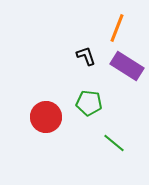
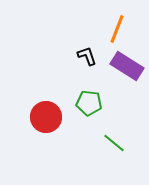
orange line: moved 1 px down
black L-shape: moved 1 px right
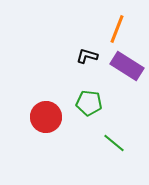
black L-shape: rotated 55 degrees counterclockwise
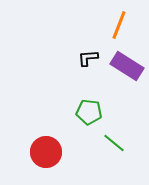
orange line: moved 2 px right, 4 px up
black L-shape: moved 1 px right, 2 px down; rotated 20 degrees counterclockwise
green pentagon: moved 9 px down
red circle: moved 35 px down
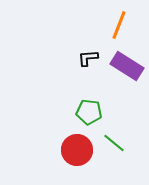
red circle: moved 31 px right, 2 px up
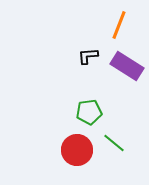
black L-shape: moved 2 px up
green pentagon: rotated 15 degrees counterclockwise
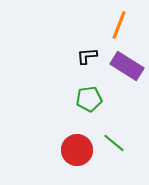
black L-shape: moved 1 px left
green pentagon: moved 13 px up
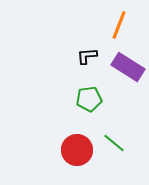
purple rectangle: moved 1 px right, 1 px down
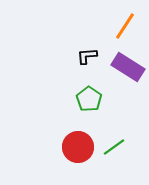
orange line: moved 6 px right, 1 px down; rotated 12 degrees clockwise
green pentagon: rotated 30 degrees counterclockwise
green line: moved 4 px down; rotated 75 degrees counterclockwise
red circle: moved 1 px right, 3 px up
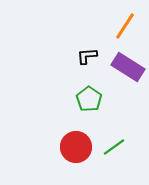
red circle: moved 2 px left
